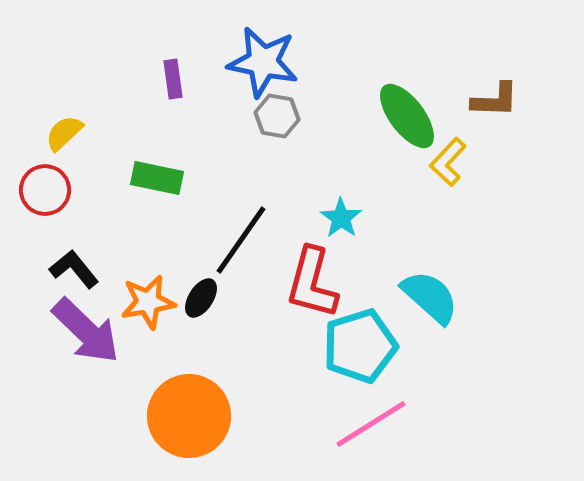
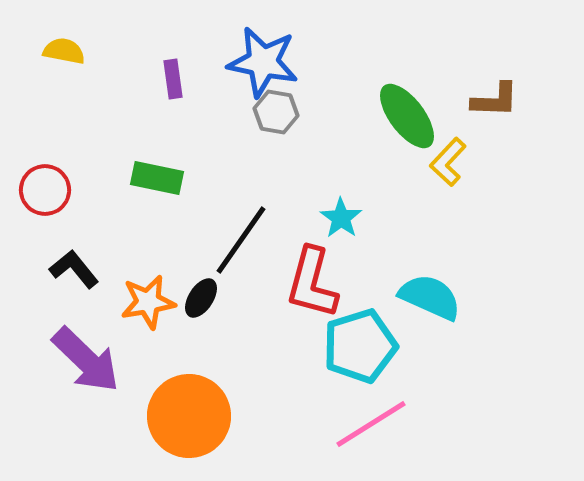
gray hexagon: moved 1 px left, 4 px up
yellow semicircle: moved 82 px up; rotated 54 degrees clockwise
cyan semicircle: rotated 18 degrees counterclockwise
purple arrow: moved 29 px down
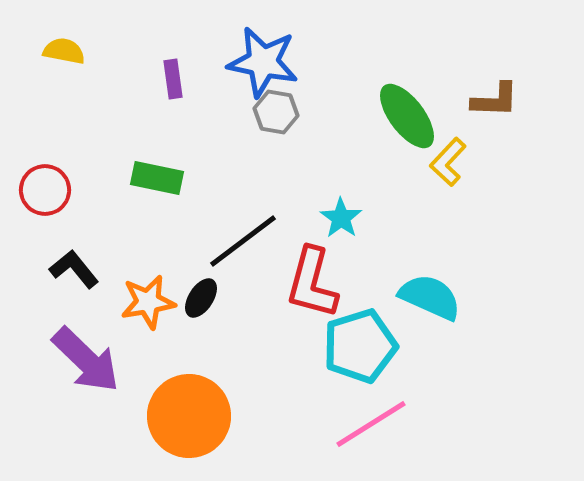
black line: moved 2 px right, 1 px down; rotated 18 degrees clockwise
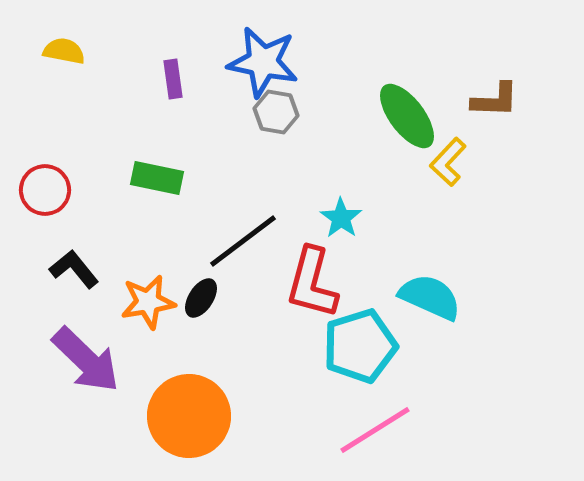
pink line: moved 4 px right, 6 px down
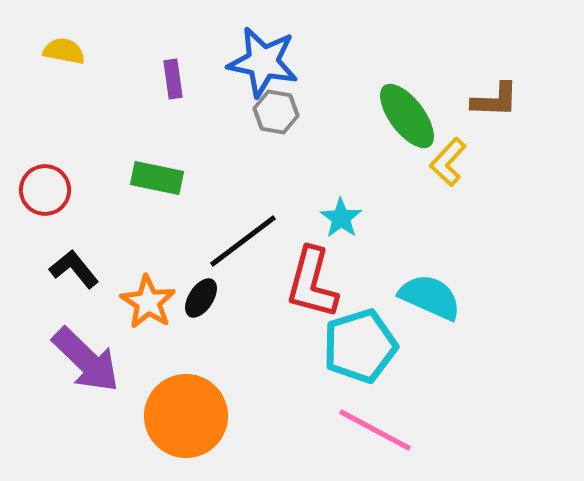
orange star: rotated 30 degrees counterclockwise
orange circle: moved 3 px left
pink line: rotated 60 degrees clockwise
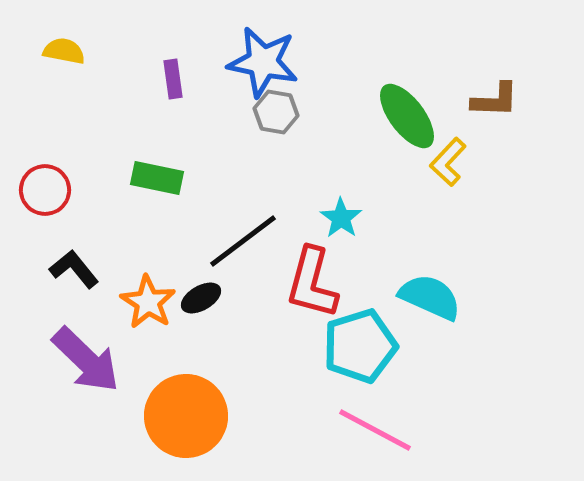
black ellipse: rotated 27 degrees clockwise
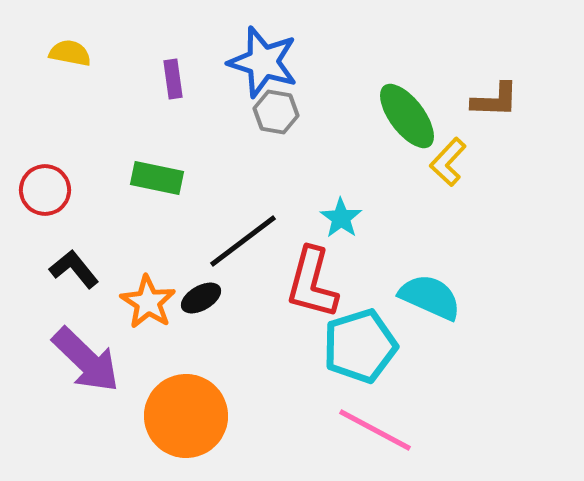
yellow semicircle: moved 6 px right, 2 px down
blue star: rotated 6 degrees clockwise
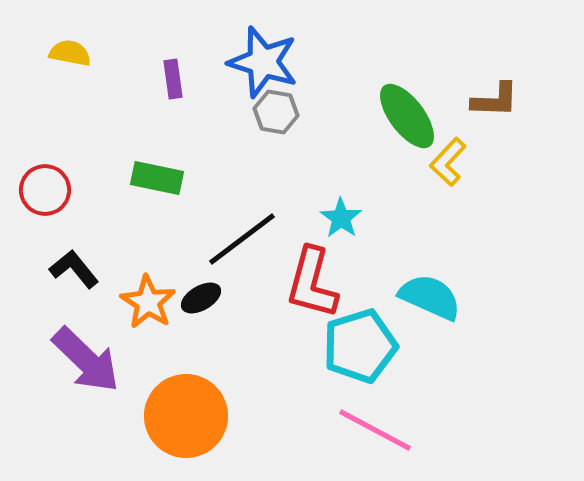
black line: moved 1 px left, 2 px up
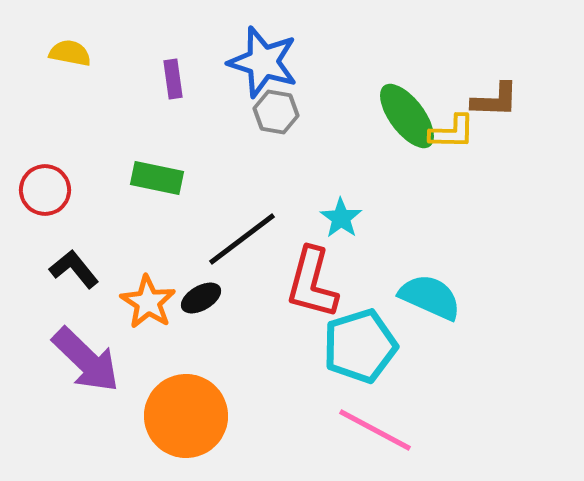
yellow L-shape: moved 4 px right, 30 px up; rotated 132 degrees counterclockwise
